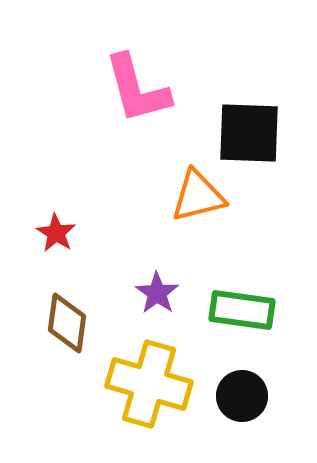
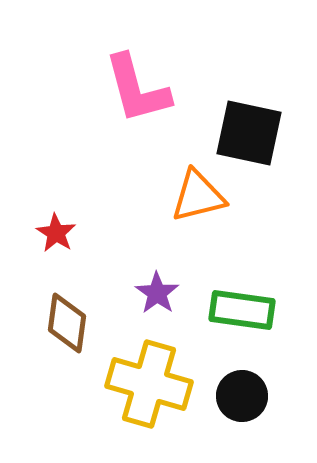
black square: rotated 10 degrees clockwise
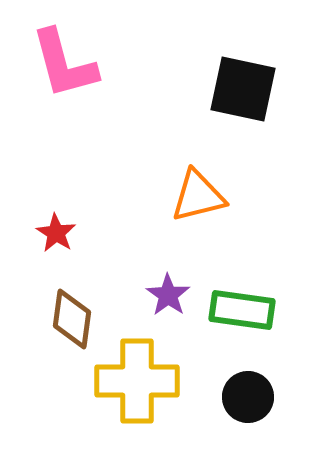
pink L-shape: moved 73 px left, 25 px up
black square: moved 6 px left, 44 px up
purple star: moved 11 px right, 2 px down
brown diamond: moved 5 px right, 4 px up
yellow cross: moved 12 px left, 3 px up; rotated 16 degrees counterclockwise
black circle: moved 6 px right, 1 px down
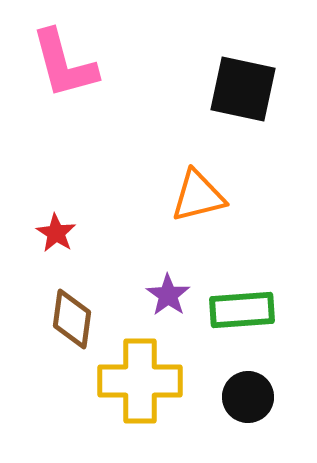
green rectangle: rotated 12 degrees counterclockwise
yellow cross: moved 3 px right
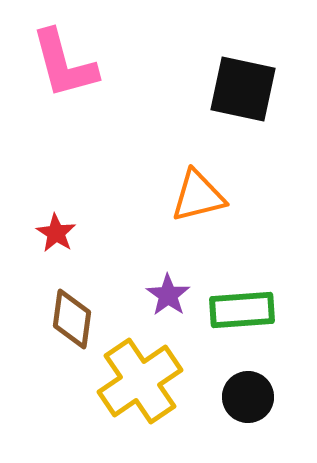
yellow cross: rotated 34 degrees counterclockwise
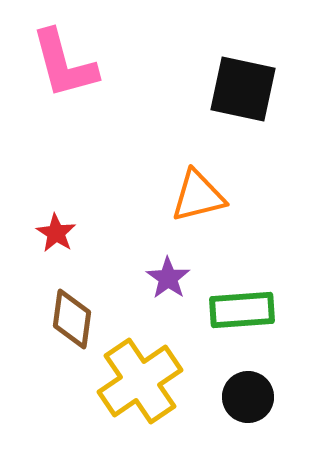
purple star: moved 17 px up
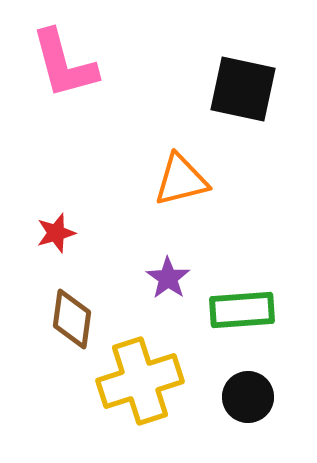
orange triangle: moved 17 px left, 16 px up
red star: rotated 24 degrees clockwise
yellow cross: rotated 16 degrees clockwise
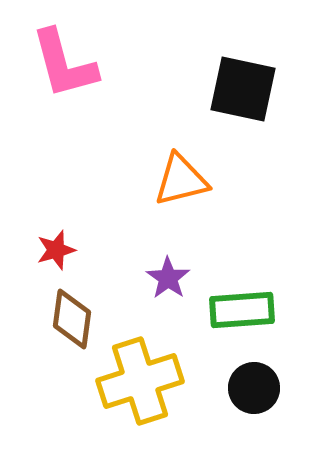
red star: moved 17 px down
black circle: moved 6 px right, 9 px up
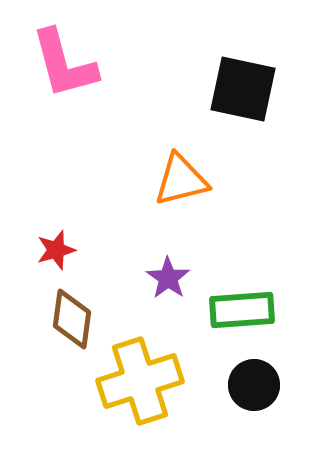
black circle: moved 3 px up
